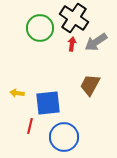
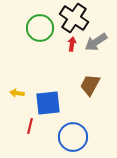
blue circle: moved 9 px right
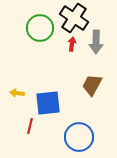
gray arrow: rotated 55 degrees counterclockwise
brown trapezoid: moved 2 px right
blue circle: moved 6 px right
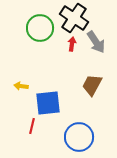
gray arrow: rotated 35 degrees counterclockwise
yellow arrow: moved 4 px right, 7 px up
red line: moved 2 px right
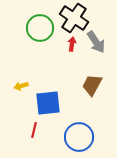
yellow arrow: rotated 24 degrees counterclockwise
red line: moved 2 px right, 4 px down
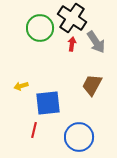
black cross: moved 2 px left
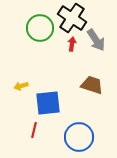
gray arrow: moved 2 px up
brown trapezoid: rotated 80 degrees clockwise
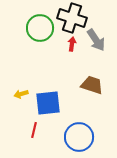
black cross: rotated 16 degrees counterclockwise
yellow arrow: moved 8 px down
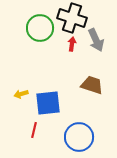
gray arrow: rotated 10 degrees clockwise
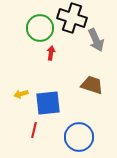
red arrow: moved 21 px left, 9 px down
